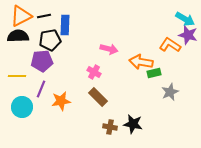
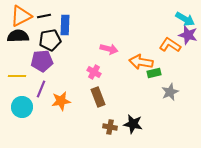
brown rectangle: rotated 24 degrees clockwise
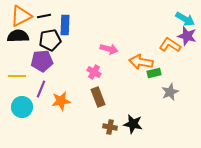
purple star: moved 1 px left, 1 px down
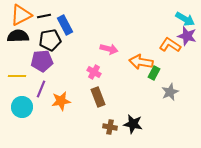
orange triangle: moved 1 px up
blue rectangle: rotated 30 degrees counterclockwise
green rectangle: rotated 48 degrees counterclockwise
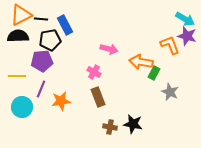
black line: moved 3 px left, 3 px down; rotated 16 degrees clockwise
orange L-shape: rotated 35 degrees clockwise
gray star: rotated 24 degrees counterclockwise
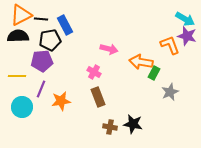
gray star: rotated 24 degrees clockwise
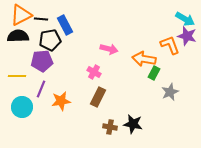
orange arrow: moved 3 px right, 3 px up
brown rectangle: rotated 48 degrees clockwise
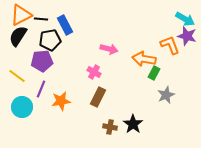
black semicircle: rotated 55 degrees counterclockwise
yellow line: rotated 36 degrees clockwise
gray star: moved 4 px left, 3 px down
black star: rotated 24 degrees clockwise
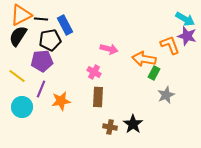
brown rectangle: rotated 24 degrees counterclockwise
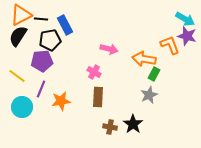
green rectangle: moved 1 px down
gray star: moved 17 px left
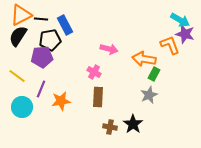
cyan arrow: moved 5 px left, 1 px down
purple star: moved 2 px left, 2 px up
purple pentagon: moved 4 px up
